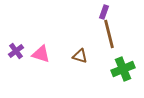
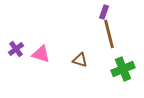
purple cross: moved 2 px up
brown triangle: moved 4 px down
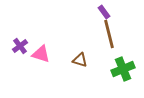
purple rectangle: rotated 56 degrees counterclockwise
purple cross: moved 4 px right, 3 px up
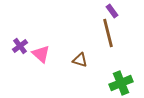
purple rectangle: moved 8 px right, 1 px up
brown line: moved 1 px left, 1 px up
pink triangle: rotated 24 degrees clockwise
green cross: moved 2 px left, 14 px down
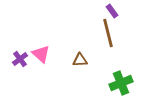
purple cross: moved 13 px down
brown triangle: rotated 21 degrees counterclockwise
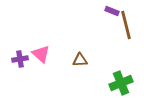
purple rectangle: rotated 32 degrees counterclockwise
brown line: moved 18 px right, 8 px up
purple cross: rotated 28 degrees clockwise
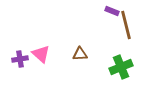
brown triangle: moved 6 px up
green cross: moved 16 px up
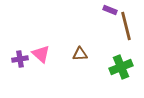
purple rectangle: moved 2 px left, 1 px up
brown line: moved 1 px down
